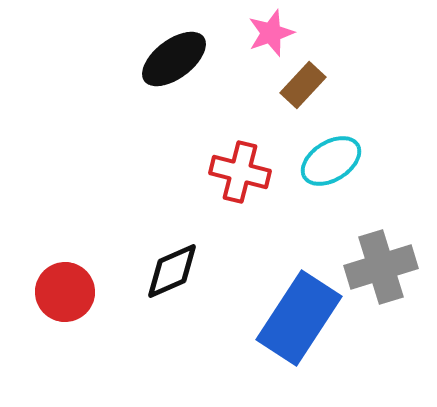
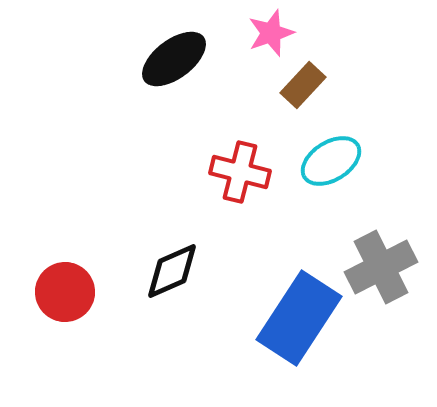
gray cross: rotated 10 degrees counterclockwise
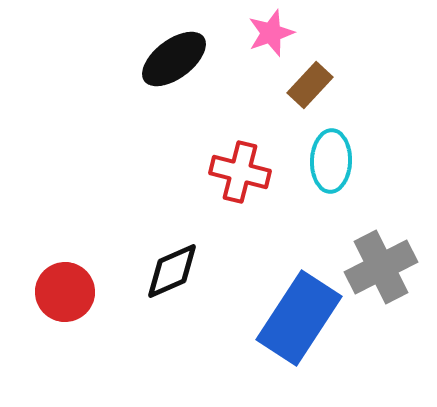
brown rectangle: moved 7 px right
cyan ellipse: rotated 56 degrees counterclockwise
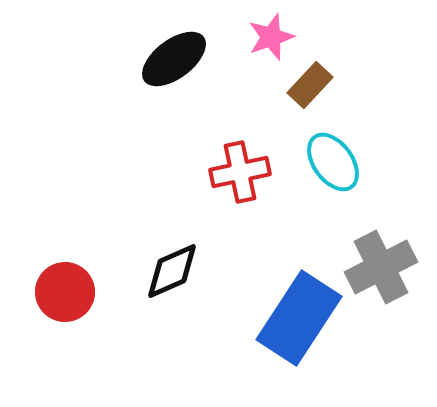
pink star: moved 4 px down
cyan ellipse: moved 2 px right, 1 px down; rotated 38 degrees counterclockwise
red cross: rotated 26 degrees counterclockwise
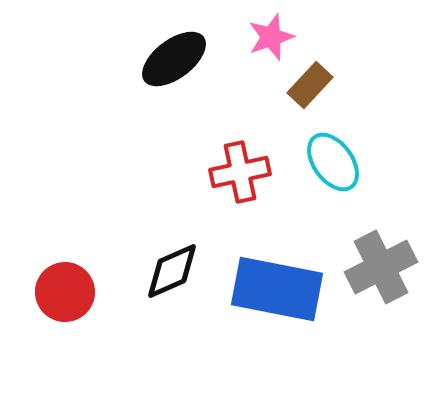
blue rectangle: moved 22 px left, 29 px up; rotated 68 degrees clockwise
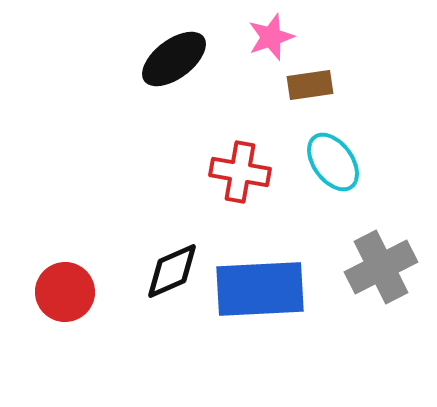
brown rectangle: rotated 39 degrees clockwise
red cross: rotated 22 degrees clockwise
blue rectangle: moved 17 px left; rotated 14 degrees counterclockwise
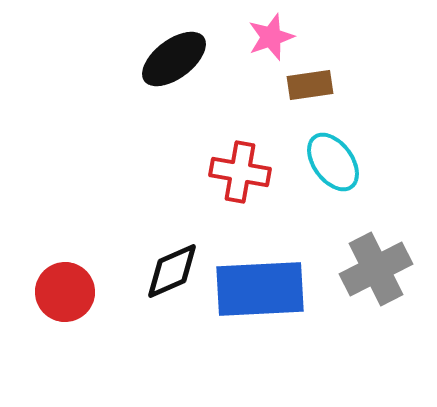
gray cross: moved 5 px left, 2 px down
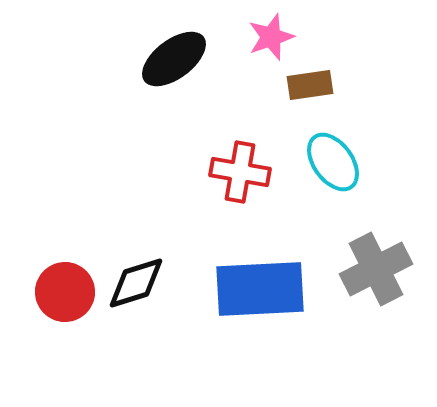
black diamond: moved 36 px left, 12 px down; rotated 6 degrees clockwise
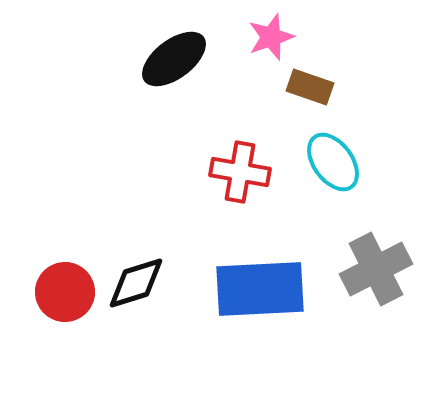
brown rectangle: moved 2 px down; rotated 27 degrees clockwise
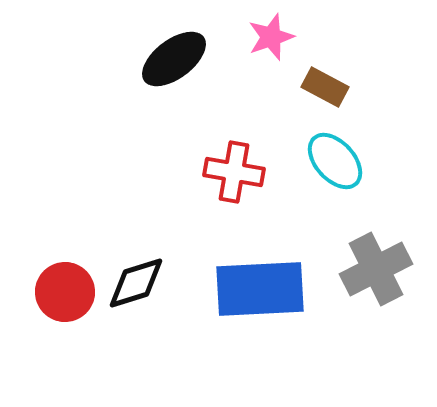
brown rectangle: moved 15 px right; rotated 9 degrees clockwise
cyan ellipse: moved 2 px right, 1 px up; rotated 6 degrees counterclockwise
red cross: moved 6 px left
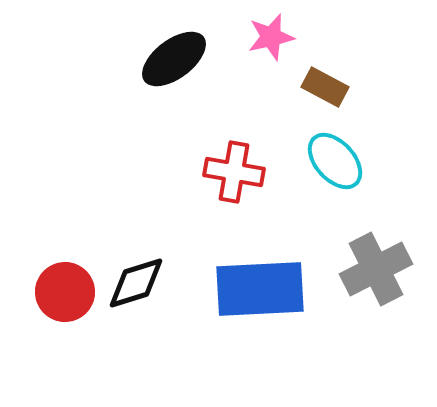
pink star: rotated 6 degrees clockwise
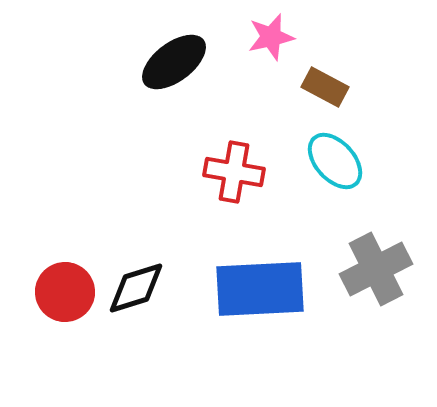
black ellipse: moved 3 px down
black diamond: moved 5 px down
